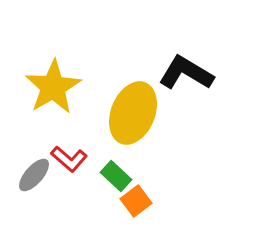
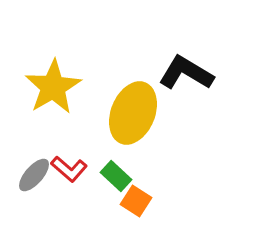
red L-shape: moved 10 px down
orange square: rotated 20 degrees counterclockwise
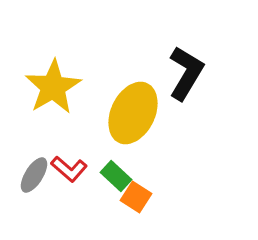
black L-shape: rotated 90 degrees clockwise
yellow ellipse: rotated 4 degrees clockwise
gray ellipse: rotated 9 degrees counterclockwise
orange square: moved 4 px up
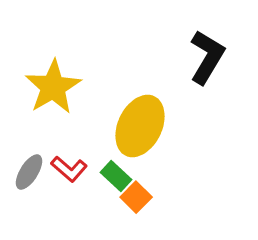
black L-shape: moved 21 px right, 16 px up
yellow ellipse: moved 7 px right, 13 px down
gray ellipse: moved 5 px left, 3 px up
orange square: rotated 12 degrees clockwise
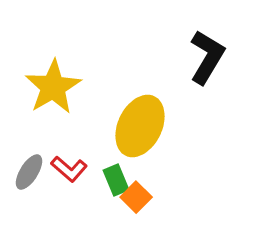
green rectangle: moved 4 px down; rotated 24 degrees clockwise
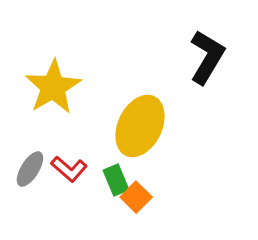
gray ellipse: moved 1 px right, 3 px up
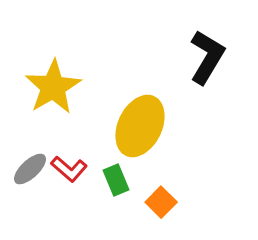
gray ellipse: rotated 15 degrees clockwise
orange square: moved 25 px right, 5 px down
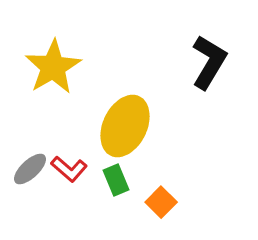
black L-shape: moved 2 px right, 5 px down
yellow star: moved 20 px up
yellow ellipse: moved 15 px left
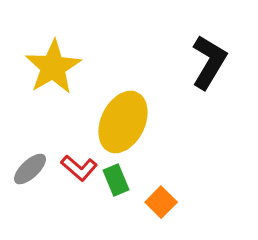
yellow ellipse: moved 2 px left, 4 px up
red L-shape: moved 10 px right, 1 px up
